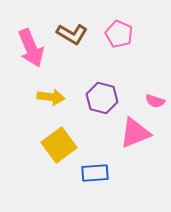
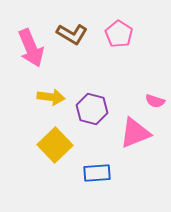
pink pentagon: rotated 8 degrees clockwise
purple hexagon: moved 10 px left, 11 px down
yellow square: moved 4 px left; rotated 8 degrees counterclockwise
blue rectangle: moved 2 px right
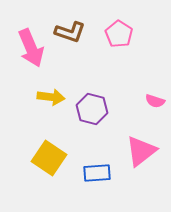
brown L-shape: moved 2 px left, 2 px up; rotated 12 degrees counterclockwise
pink triangle: moved 6 px right, 18 px down; rotated 16 degrees counterclockwise
yellow square: moved 6 px left, 13 px down; rotated 12 degrees counterclockwise
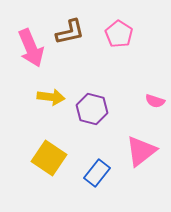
brown L-shape: rotated 32 degrees counterclockwise
blue rectangle: rotated 48 degrees counterclockwise
